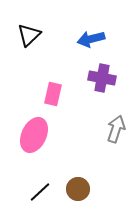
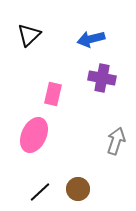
gray arrow: moved 12 px down
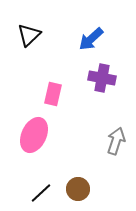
blue arrow: rotated 28 degrees counterclockwise
black line: moved 1 px right, 1 px down
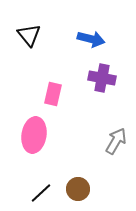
black triangle: rotated 25 degrees counterclockwise
blue arrow: rotated 124 degrees counterclockwise
pink ellipse: rotated 16 degrees counterclockwise
gray arrow: rotated 12 degrees clockwise
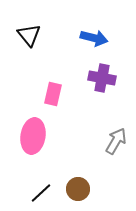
blue arrow: moved 3 px right, 1 px up
pink ellipse: moved 1 px left, 1 px down
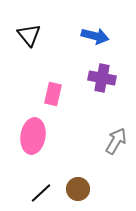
blue arrow: moved 1 px right, 2 px up
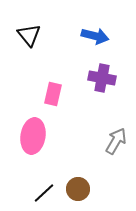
black line: moved 3 px right
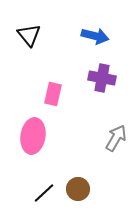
gray arrow: moved 3 px up
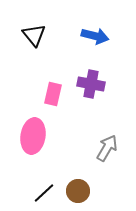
black triangle: moved 5 px right
purple cross: moved 11 px left, 6 px down
gray arrow: moved 9 px left, 10 px down
brown circle: moved 2 px down
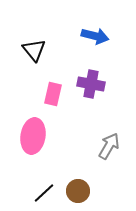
black triangle: moved 15 px down
gray arrow: moved 2 px right, 2 px up
